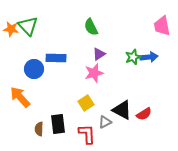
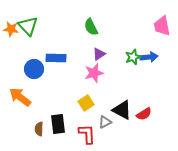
orange arrow: rotated 10 degrees counterclockwise
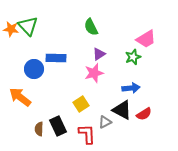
pink trapezoid: moved 16 px left, 13 px down; rotated 110 degrees counterclockwise
blue arrow: moved 18 px left, 31 px down
yellow square: moved 5 px left, 1 px down
black rectangle: moved 2 px down; rotated 18 degrees counterclockwise
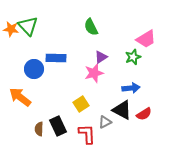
purple triangle: moved 2 px right, 3 px down
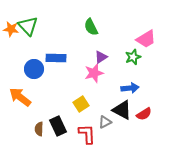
blue arrow: moved 1 px left
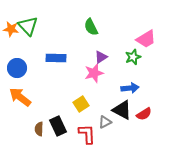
blue circle: moved 17 px left, 1 px up
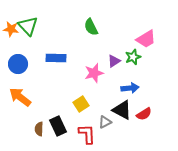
purple triangle: moved 13 px right, 4 px down
blue circle: moved 1 px right, 4 px up
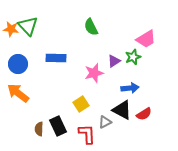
orange arrow: moved 2 px left, 4 px up
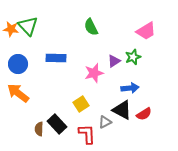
pink trapezoid: moved 8 px up
black rectangle: moved 1 px left, 2 px up; rotated 18 degrees counterclockwise
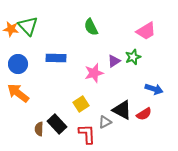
blue arrow: moved 24 px right, 1 px down; rotated 24 degrees clockwise
